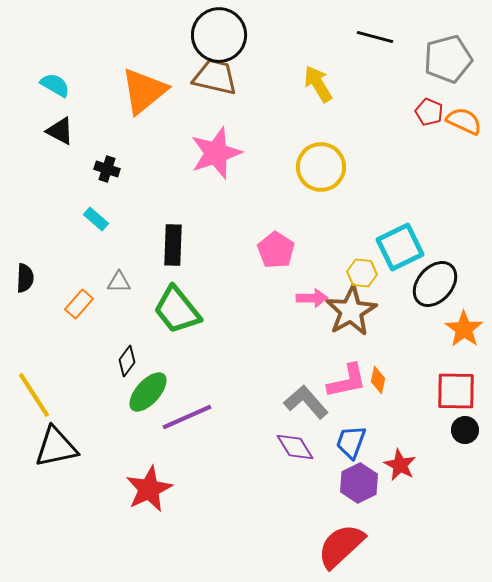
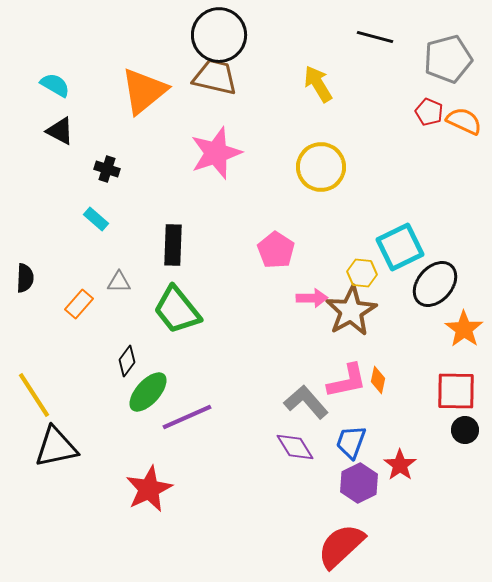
red star at (400, 465): rotated 8 degrees clockwise
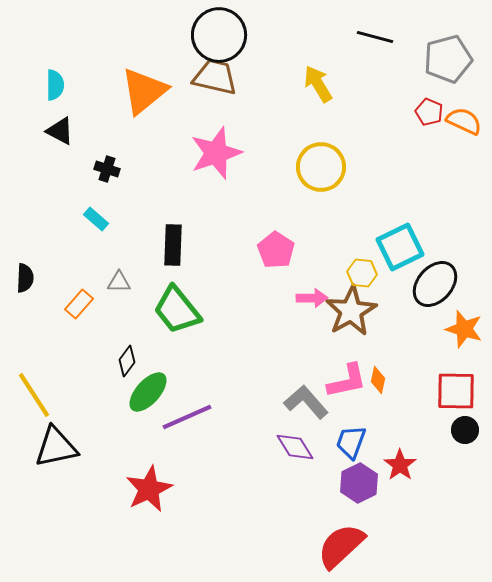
cyan semicircle at (55, 85): rotated 60 degrees clockwise
orange star at (464, 329): rotated 18 degrees counterclockwise
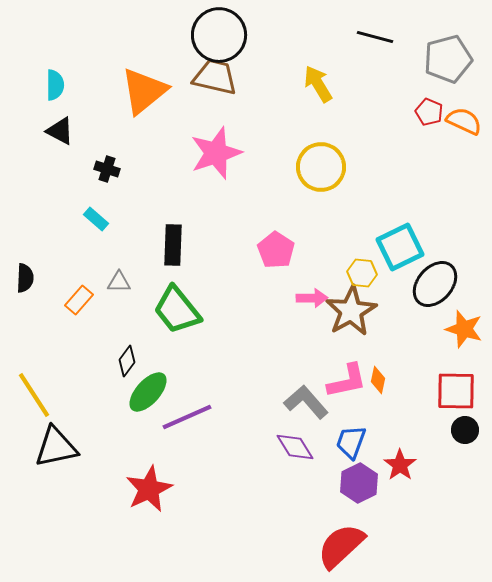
orange rectangle at (79, 304): moved 4 px up
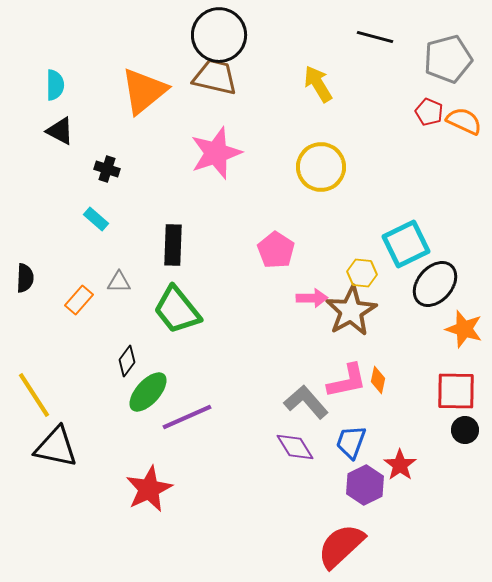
cyan square at (400, 247): moved 6 px right, 3 px up
black triangle at (56, 447): rotated 24 degrees clockwise
purple hexagon at (359, 483): moved 6 px right, 2 px down
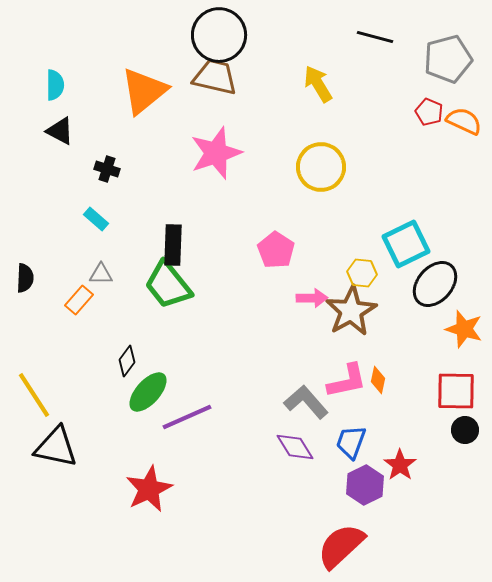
gray triangle at (119, 282): moved 18 px left, 8 px up
green trapezoid at (177, 310): moved 9 px left, 25 px up
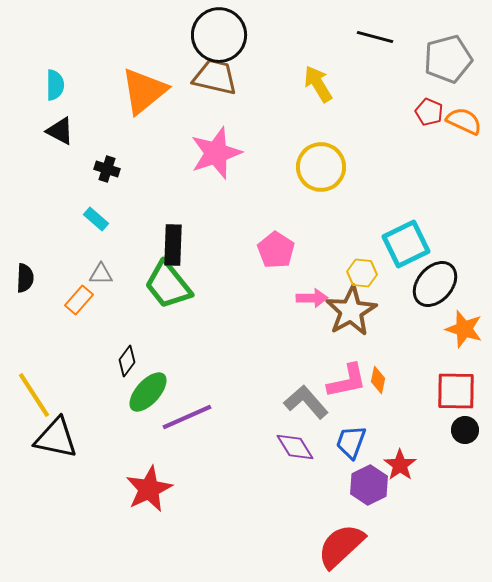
black triangle at (56, 447): moved 9 px up
purple hexagon at (365, 485): moved 4 px right
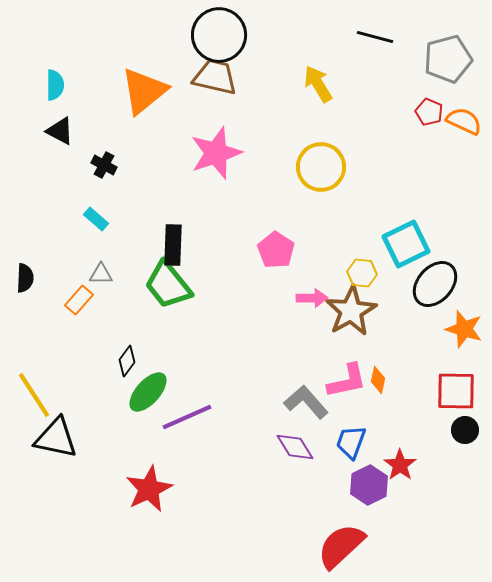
black cross at (107, 169): moved 3 px left, 4 px up; rotated 10 degrees clockwise
